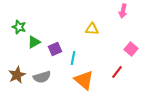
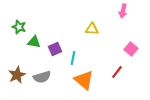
green triangle: rotated 40 degrees clockwise
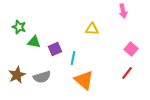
pink arrow: rotated 24 degrees counterclockwise
red line: moved 10 px right, 1 px down
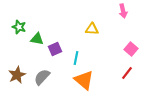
green triangle: moved 3 px right, 3 px up
cyan line: moved 3 px right
gray semicircle: rotated 150 degrees clockwise
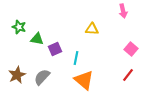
red line: moved 1 px right, 2 px down
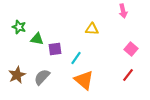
purple square: rotated 16 degrees clockwise
cyan line: rotated 24 degrees clockwise
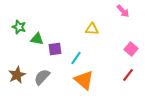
pink arrow: rotated 32 degrees counterclockwise
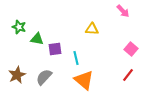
cyan line: rotated 48 degrees counterclockwise
gray semicircle: moved 2 px right
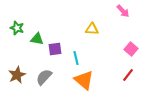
green star: moved 2 px left, 1 px down
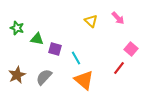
pink arrow: moved 5 px left, 7 px down
yellow triangle: moved 1 px left, 8 px up; rotated 40 degrees clockwise
purple square: rotated 24 degrees clockwise
cyan line: rotated 16 degrees counterclockwise
red line: moved 9 px left, 7 px up
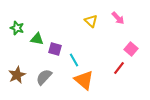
cyan line: moved 2 px left, 2 px down
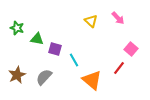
orange triangle: moved 8 px right
